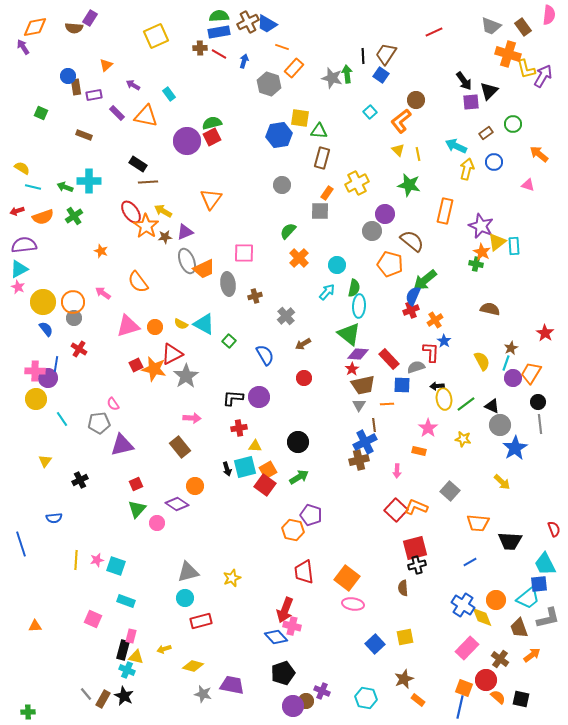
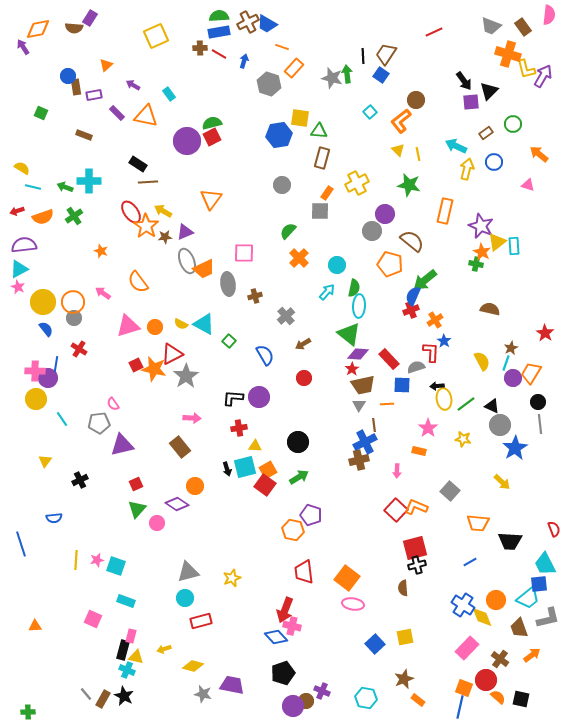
orange diamond at (35, 27): moved 3 px right, 2 px down
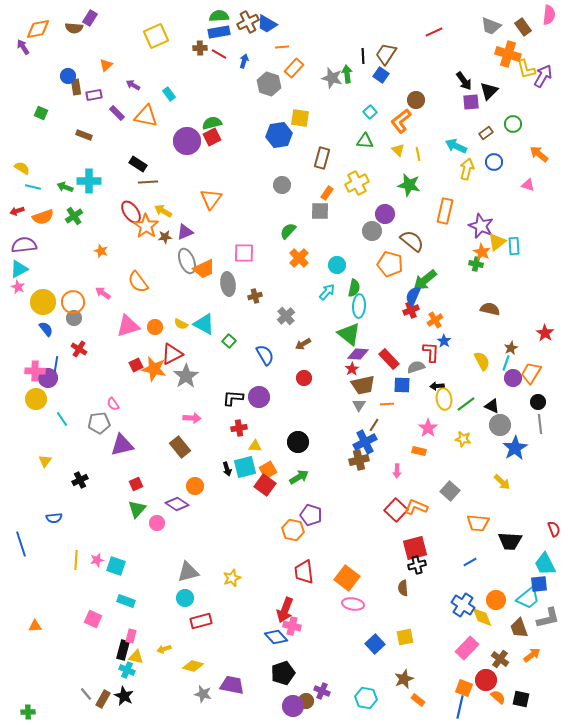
orange line at (282, 47): rotated 24 degrees counterclockwise
green triangle at (319, 131): moved 46 px right, 10 px down
brown line at (374, 425): rotated 40 degrees clockwise
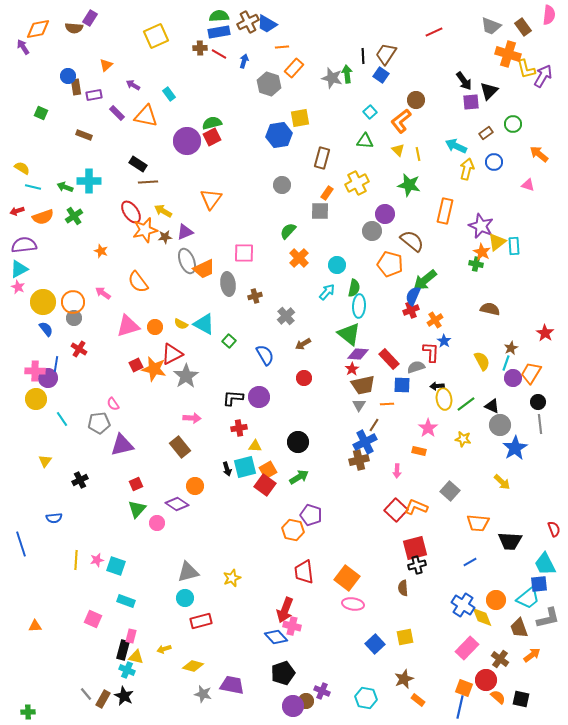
yellow square at (300, 118): rotated 18 degrees counterclockwise
orange star at (146, 226): moved 1 px left, 4 px down; rotated 25 degrees clockwise
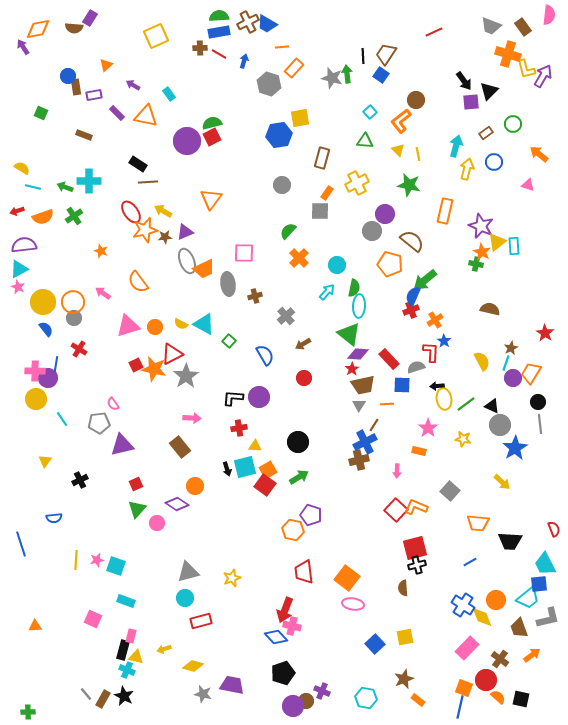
cyan arrow at (456, 146): rotated 80 degrees clockwise
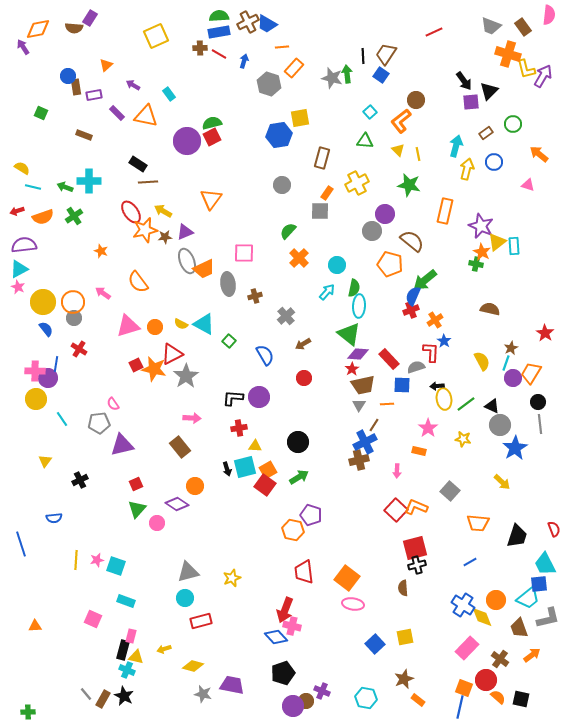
black trapezoid at (510, 541): moved 7 px right, 5 px up; rotated 75 degrees counterclockwise
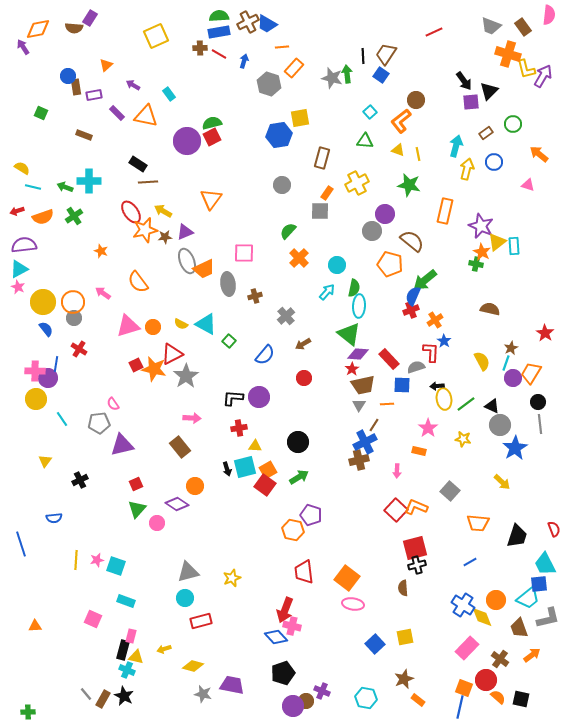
yellow triangle at (398, 150): rotated 24 degrees counterclockwise
cyan triangle at (204, 324): moved 2 px right
orange circle at (155, 327): moved 2 px left
blue semicircle at (265, 355): rotated 70 degrees clockwise
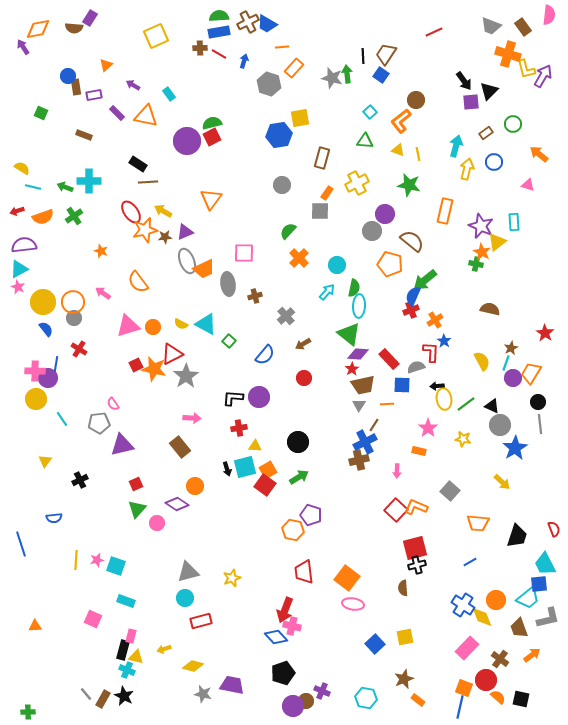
cyan rectangle at (514, 246): moved 24 px up
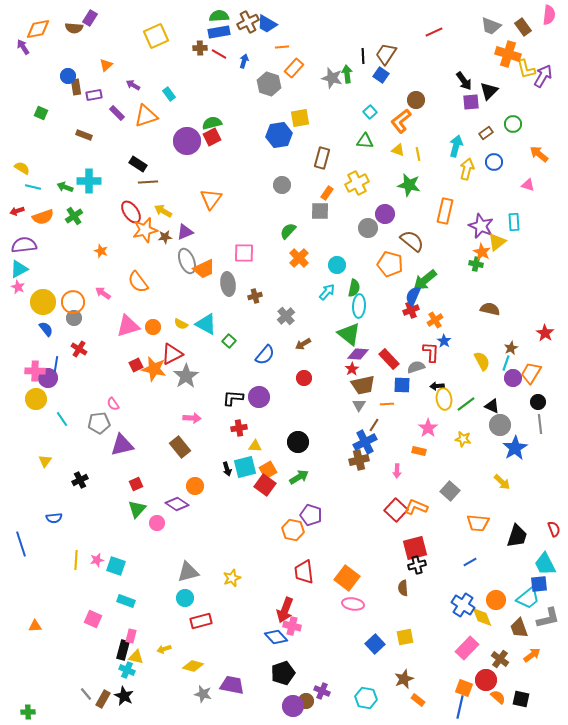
orange triangle at (146, 116): rotated 30 degrees counterclockwise
gray circle at (372, 231): moved 4 px left, 3 px up
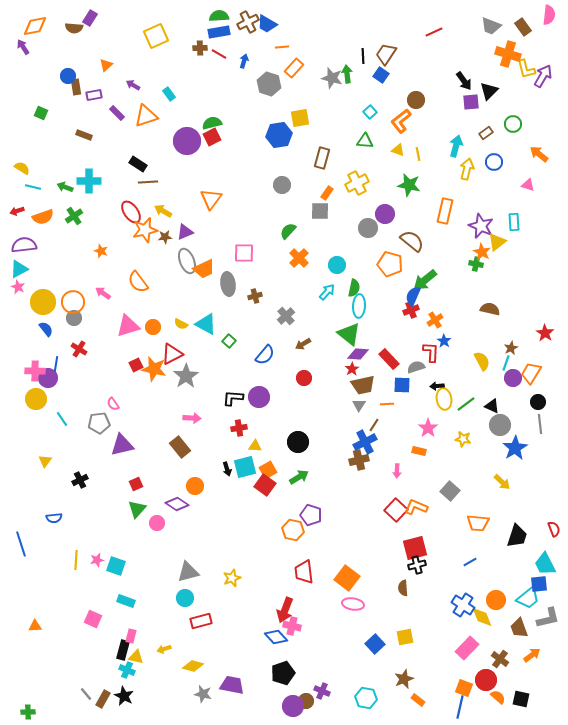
orange diamond at (38, 29): moved 3 px left, 3 px up
